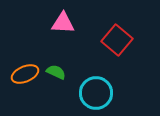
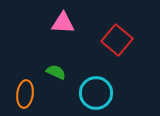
orange ellipse: moved 20 px down; rotated 60 degrees counterclockwise
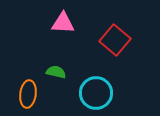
red square: moved 2 px left
green semicircle: rotated 12 degrees counterclockwise
orange ellipse: moved 3 px right
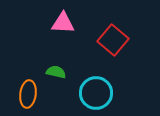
red square: moved 2 px left
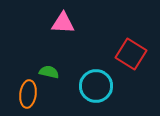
red square: moved 18 px right, 14 px down; rotated 8 degrees counterclockwise
green semicircle: moved 7 px left
cyan circle: moved 7 px up
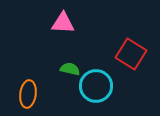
green semicircle: moved 21 px right, 3 px up
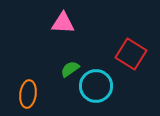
green semicircle: rotated 48 degrees counterclockwise
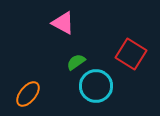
pink triangle: rotated 25 degrees clockwise
green semicircle: moved 6 px right, 7 px up
orange ellipse: rotated 32 degrees clockwise
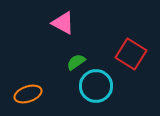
orange ellipse: rotated 32 degrees clockwise
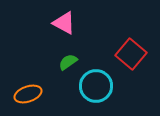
pink triangle: moved 1 px right
red square: rotated 8 degrees clockwise
green semicircle: moved 8 px left
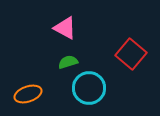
pink triangle: moved 1 px right, 5 px down
green semicircle: rotated 18 degrees clockwise
cyan circle: moved 7 px left, 2 px down
